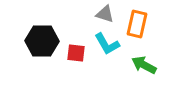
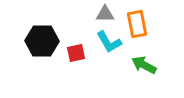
gray triangle: rotated 18 degrees counterclockwise
orange rectangle: rotated 24 degrees counterclockwise
cyan L-shape: moved 2 px right, 2 px up
red square: rotated 18 degrees counterclockwise
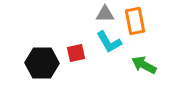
orange rectangle: moved 2 px left, 3 px up
black hexagon: moved 22 px down
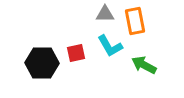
cyan L-shape: moved 1 px right, 4 px down
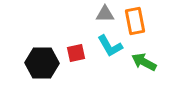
green arrow: moved 3 px up
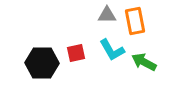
gray triangle: moved 2 px right, 1 px down
cyan L-shape: moved 2 px right, 4 px down
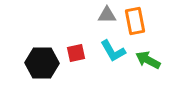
cyan L-shape: moved 1 px right, 1 px down
green arrow: moved 4 px right, 2 px up
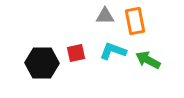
gray triangle: moved 2 px left, 1 px down
cyan L-shape: rotated 140 degrees clockwise
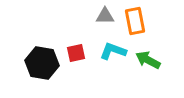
black hexagon: rotated 8 degrees clockwise
